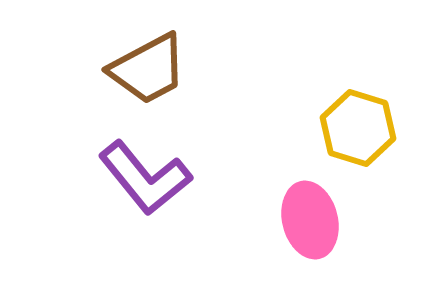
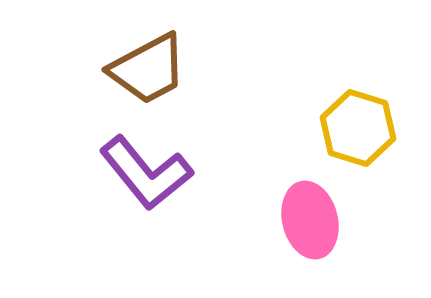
purple L-shape: moved 1 px right, 5 px up
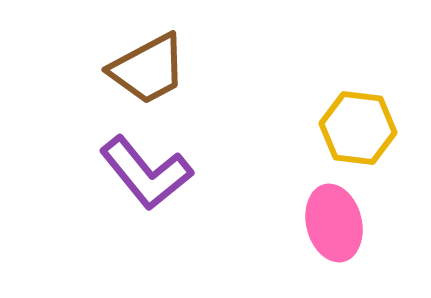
yellow hexagon: rotated 10 degrees counterclockwise
pink ellipse: moved 24 px right, 3 px down
